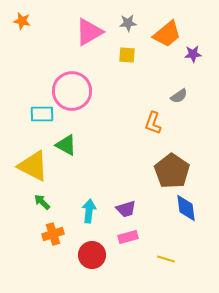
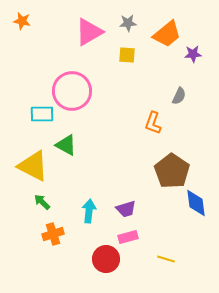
gray semicircle: rotated 30 degrees counterclockwise
blue diamond: moved 10 px right, 5 px up
red circle: moved 14 px right, 4 px down
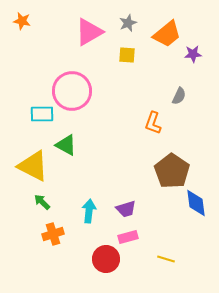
gray star: rotated 18 degrees counterclockwise
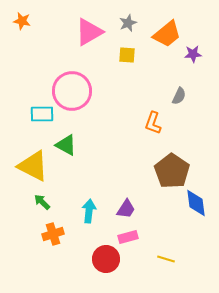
purple trapezoid: rotated 40 degrees counterclockwise
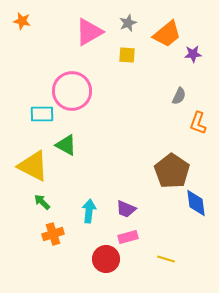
orange L-shape: moved 45 px right
purple trapezoid: rotated 80 degrees clockwise
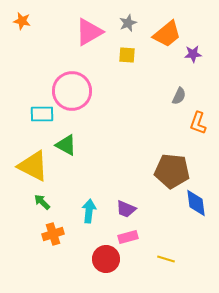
brown pentagon: rotated 28 degrees counterclockwise
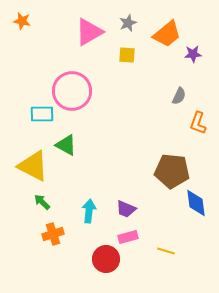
yellow line: moved 8 px up
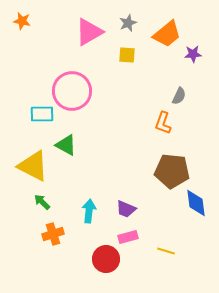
orange L-shape: moved 35 px left
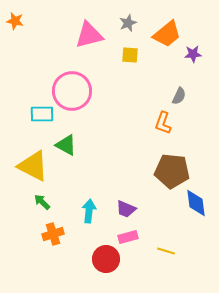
orange star: moved 7 px left
pink triangle: moved 3 px down; rotated 16 degrees clockwise
yellow square: moved 3 px right
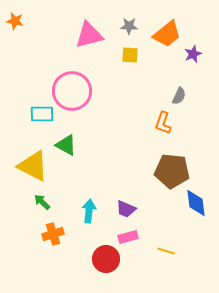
gray star: moved 1 px right, 3 px down; rotated 24 degrees clockwise
purple star: rotated 18 degrees counterclockwise
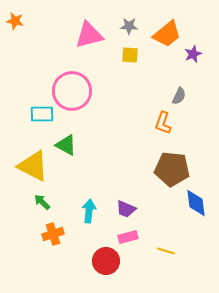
brown pentagon: moved 2 px up
red circle: moved 2 px down
